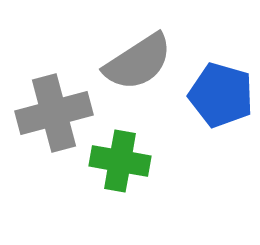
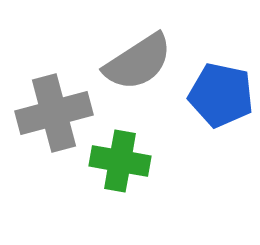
blue pentagon: rotated 4 degrees counterclockwise
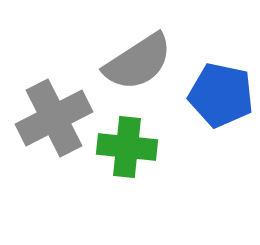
gray cross: moved 5 px down; rotated 12 degrees counterclockwise
green cross: moved 7 px right, 14 px up; rotated 4 degrees counterclockwise
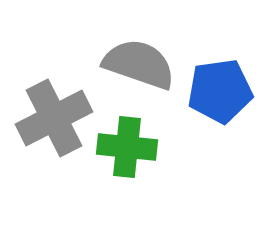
gray semicircle: moved 1 px right, 2 px down; rotated 128 degrees counterclockwise
blue pentagon: moved 1 px left, 4 px up; rotated 20 degrees counterclockwise
